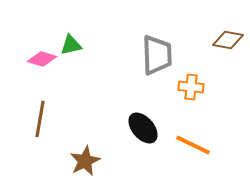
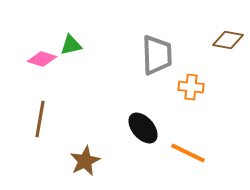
orange line: moved 5 px left, 8 px down
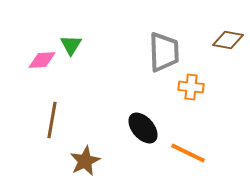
green triangle: rotated 45 degrees counterclockwise
gray trapezoid: moved 7 px right, 3 px up
pink diamond: moved 1 px down; rotated 20 degrees counterclockwise
brown line: moved 12 px right, 1 px down
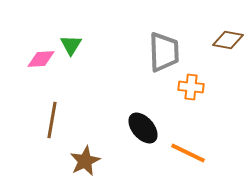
pink diamond: moved 1 px left, 1 px up
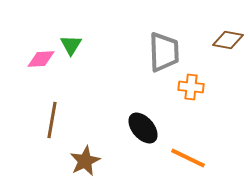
orange line: moved 5 px down
